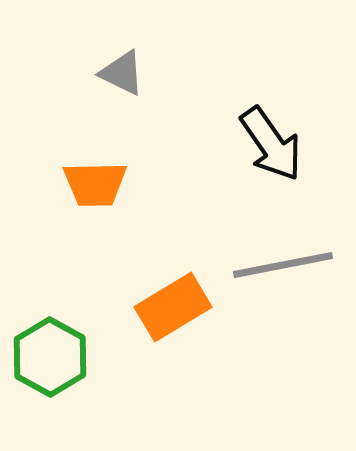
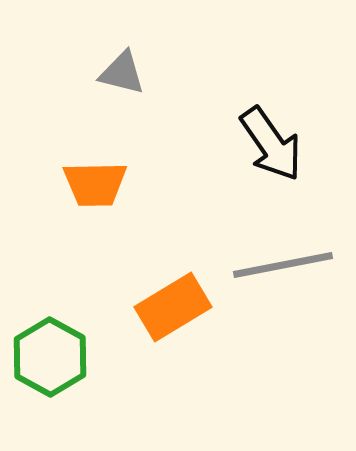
gray triangle: rotated 12 degrees counterclockwise
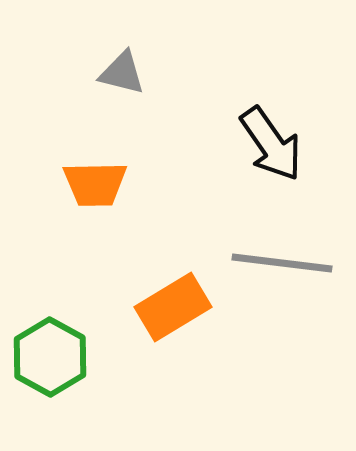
gray line: moved 1 px left, 2 px up; rotated 18 degrees clockwise
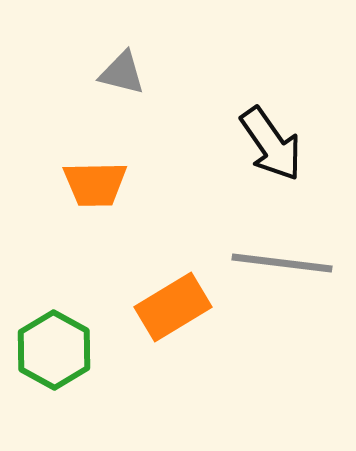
green hexagon: moved 4 px right, 7 px up
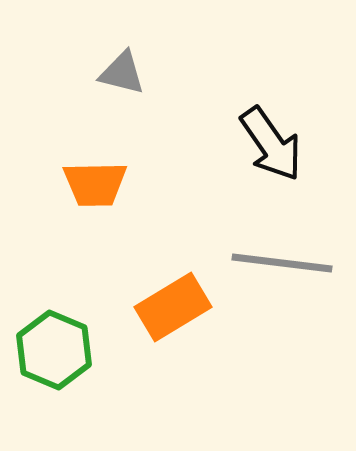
green hexagon: rotated 6 degrees counterclockwise
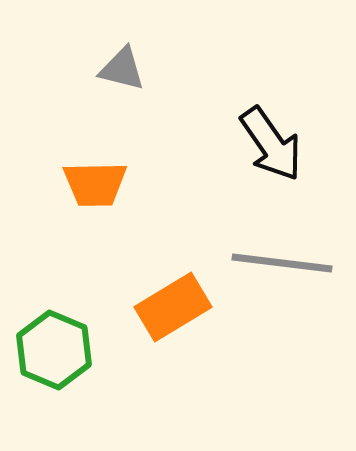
gray triangle: moved 4 px up
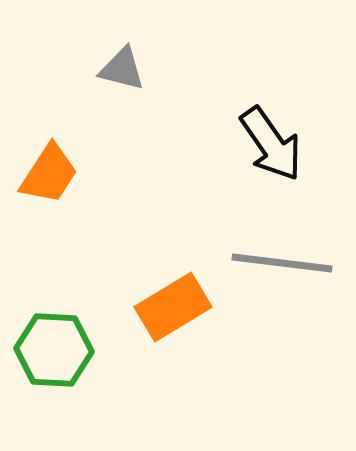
orange trapezoid: moved 46 px left, 10 px up; rotated 56 degrees counterclockwise
green hexagon: rotated 20 degrees counterclockwise
